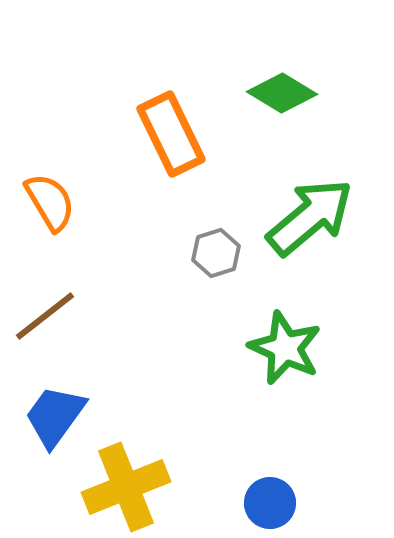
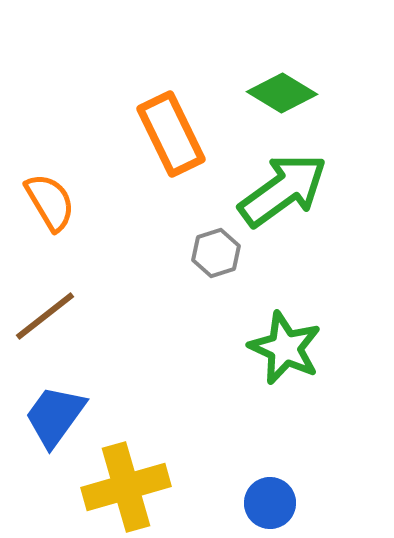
green arrow: moved 27 px left, 27 px up; rotated 4 degrees clockwise
yellow cross: rotated 6 degrees clockwise
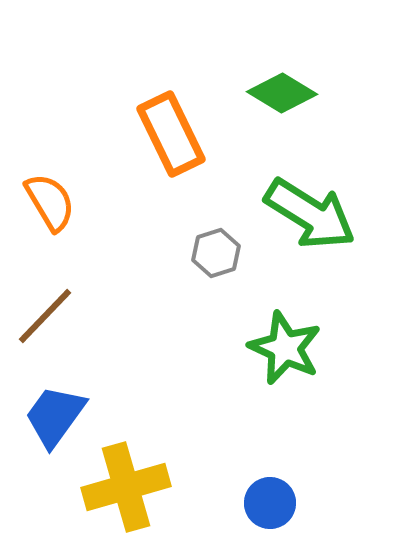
green arrow: moved 27 px right, 24 px down; rotated 68 degrees clockwise
brown line: rotated 8 degrees counterclockwise
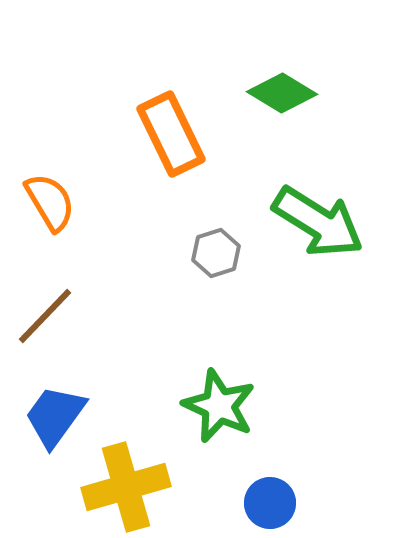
green arrow: moved 8 px right, 8 px down
green star: moved 66 px left, 58 px down
